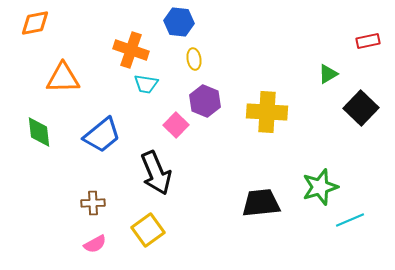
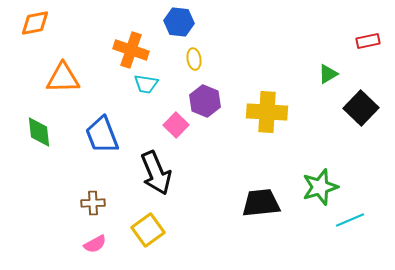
blue trapezoid: rotated 108 degrees clockwise
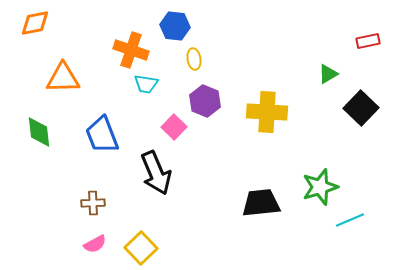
blue hexagon: moved 4 px left, 4 px down
pink square: moved 2 px left, 2 px down
yellow square: moved 7 px left, 18 px down; rotated 8 degrees counterclockwise
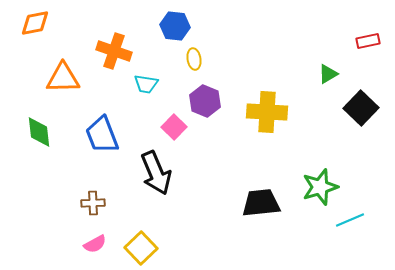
orange cross: moved 17 px left, 1 px down
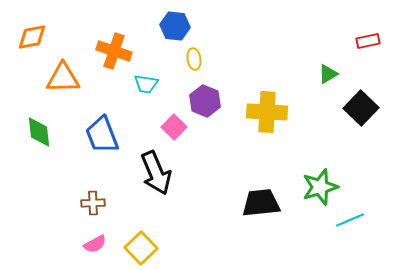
orange diamond: moved 3 px left, 14 px down
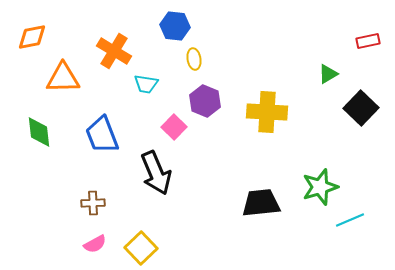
orange cross: rotated 12 degrees clockwise
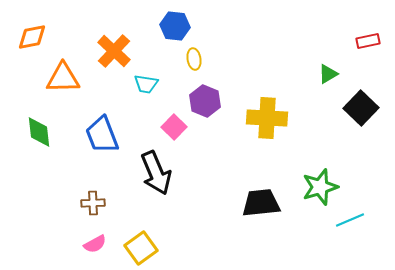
orange cross: rotated 12 degrees clockwise
yellow cross: moved 6 px down
yellow square: rotated 8 degrees clockwise
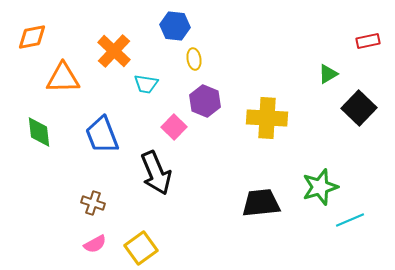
black square: moved 2 px left
brown cross: rotated 20 degrees clockwise
